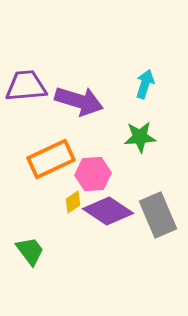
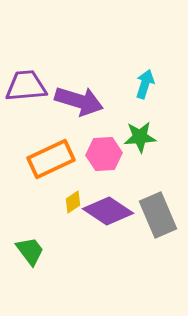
pink hexagon: moved 11 px right, 20 px up
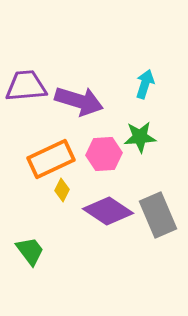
yellow diamond: moved 11 px left, 12 px up; rotated 30 degrees counterclockwise
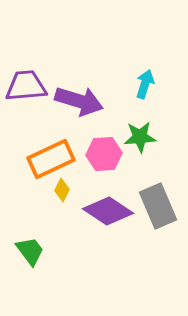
gray rectangle: moved 9 px up
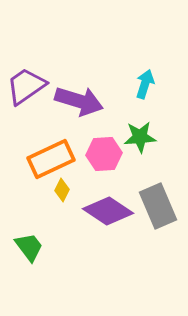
purple trapezoid: rotated 30 degrees counterclockwise
green trapezoid: moved 1 px left, 4 px up
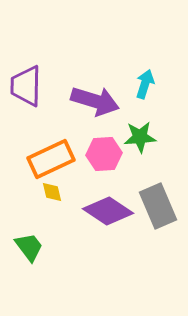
purple trapezoid: rotated 54 degrees counterclockwise
purple arrow: moved 16 px right
yellow diamond: moved 10 px left, 2 px down; rotated 40 degrees counterclockwise
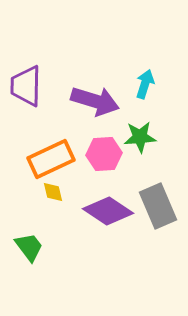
yellow diamond: moved 1 px right
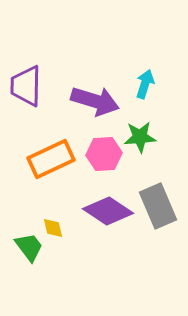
yellow diamond: moved 36 px down
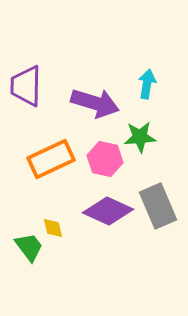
cyan arrow: moved 2 px right; rotated 8 degrees counterclockwise
purple arrow: moved 2 px down
pink hexagon: moved 1 px right, 5 px down; rotated 16 degrees clockwise
purple diamond: rotated 9 degrees counterclockwise
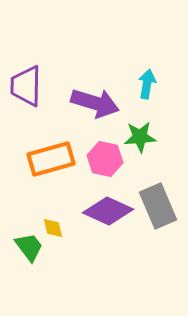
orange rectangle: rotated 9 degrees clockwise
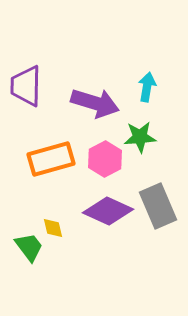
cyan arrow: moved 3 px down
pink hexagon: rotated 20 degrees clockwise
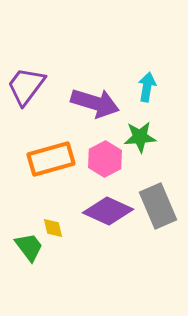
purple trapezoid: rotated 36 degrees clockwise
